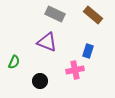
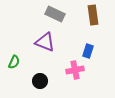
brown rectangle: rotated 42 degrees clockwise
purple triangle: moved 2 px left
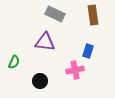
purple triangle: rotated 15 degrees counterclockwise
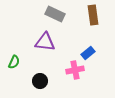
blue rectangle: moved 2 px down; rotated 32 degrees clockwise
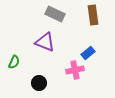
purple triangle: rotated 15 degrees clockwise
black circle: moved 1 px left, 2 px down
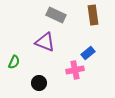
gray rectangle: moved 1 px right, 1 px down
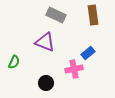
pink cross: moved 1 px left, 1 px up
black circle: moved 7 px right
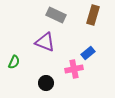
brown rectangle: rotated 24 degrees clockwise
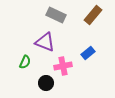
brown rectangle: rotated 24 degrees clockwise
green semicircle: moved 11 px right
pink cross: moved 11 px left, 3 px up
